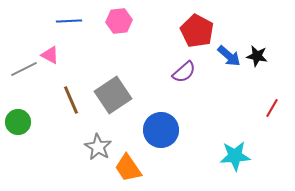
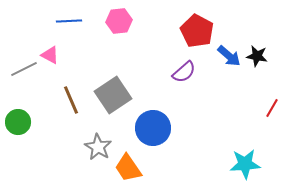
blue circle: moved 8 px left, 2 px up
cyan star: moved 10 px right, 8 px down
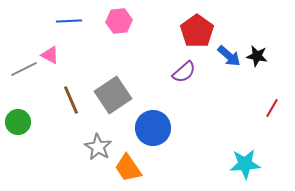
red pentagon: rotated 8 degrees clockwise
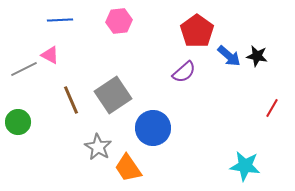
blue line: moved 9 px left, 1 px up
cyan star: moved 2 px down; rotated 12 degrees clockwise
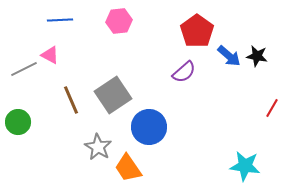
blue circle: moved 4 px left, 1 px up
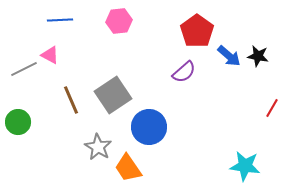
black star: moved 1 px right
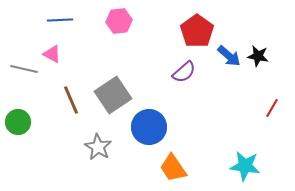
pink triangle: moved 2 px right, 1 px up
gray line: rotated 40 degrees clockwise
orange trapezoid: moved 45 px right
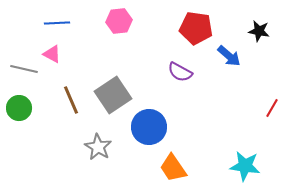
blue line: moved 3 px left, 3 px down
red pentagon: moved 1 px left, 3 px up; rotated 28 degrees counterclockwise
black star: moved 1 px right, 25 px up
purple semicircle: moved 4 px left; rotated 70 degrees clockwise
green circle: moved 1 px right, 14 px up
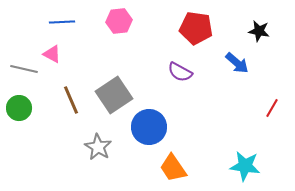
blue line: moved 5 px right, 1 px up
blue arrow: moved 8 px right, 7 px down
gray square: moved 1 px right
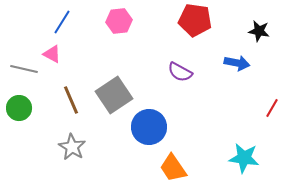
blue line: rotated 55 degrees counterclockwise
red pentagon: moved 1 px left, 8 px up
blue arrow: rotated 30 degrees counterclockwise
gray star: moved 26 px left
cyan star: moved 1 px left, 8 px up
